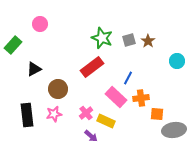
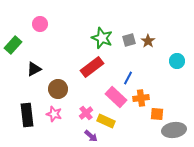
pink star: rotated 28 degrees clockwise
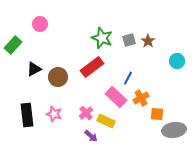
brown circle: moved 12 px up
orange cross: rotated 21 degrees counterclockwise
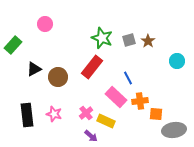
pink circle: moved 5 px right
red rectangle: rotated 15 degrees counterclockwise
blue line: rotated 56 degrees counterclockwise
orange cross: moved 1 px left, 3 px down; rotated 21 degrees clockwise
orange square: moved 1 px left
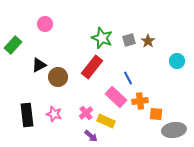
black triangle: moved 5 px right, 4 px up
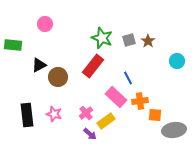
green rectangle: rotated 54 degrees clockwise
red rectangle: moved 1 px right, 1 px up
orange square: moved 1 px left, 1 px down
yellow rectangle: rotated 60 degrees counterclockwise
purple arrow: moved 1 px left, 2 px up
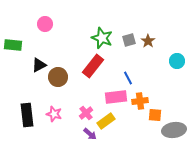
pink rectangle: rotated 50 degrees counterclockwise
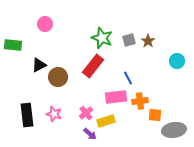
yellow rectangle: rotated 18 degrees clockwise
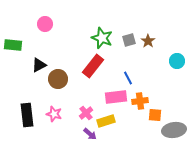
brown circle: moved 2 px down
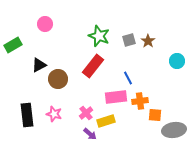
green star: moved 3 px left, 2 px up
green rectangle: rotated 36 degrees counterclockwise
